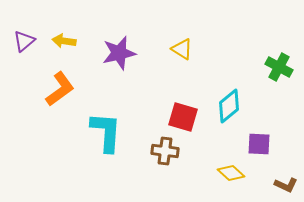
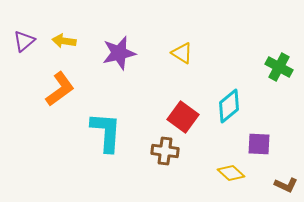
yellow triangle: moved 4 px down
red square: rotated 20 degrees clockwise
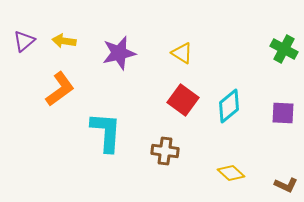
green cross: moved 5 px right, 18 px up
red square: moved 17 px up
purple square: moved 24 px right, 31 px up
